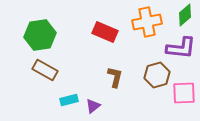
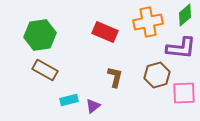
orange cross: moved 1 px right
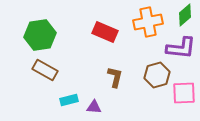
purple triangle: moved 1 px right, 1 px down; rotated 42 degrees clockwise
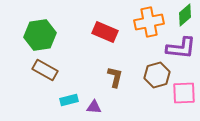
orange cross: moved 1 px right
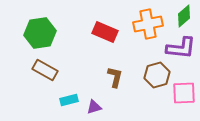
green diamond: moved 1 px left, 1 px down
orange cross: moved 1 px left, 2 px down
green hexagon: moved 2 px up
purple triangle: rotated 21 degrees counterclockwise
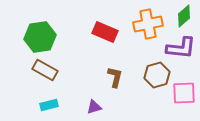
green hexagon: moved 4 px down
cyan rectangle: moved 20 px left, 5 px down
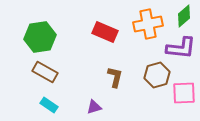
brown rectangle: moved 2 px down
cyan rectangle: rotated 48 degrees clockwise
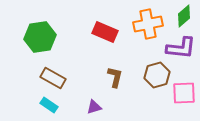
brown rectangle: moved 8 px right, 6 px down
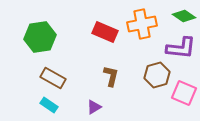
green diamond: rotated 75 degrees clockwise
orange cross: moved 6 px left
brown L-shape: moved 4 px left, 1 px up
pink square: rotated 25 degrees clockwise
purple triangle: rotated 14 degrees counterclockwise
